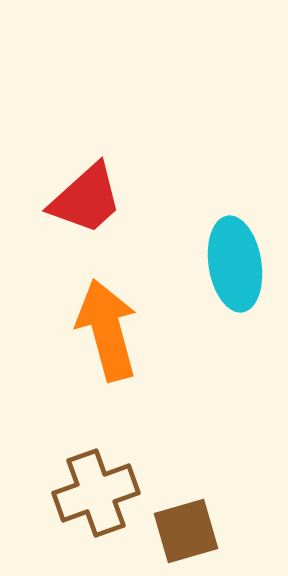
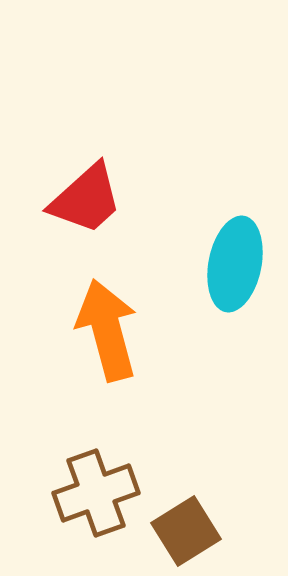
cyan ellipse: rotated 20 degrees clockwise
brown square: rotated 16 degrees counterclockwise
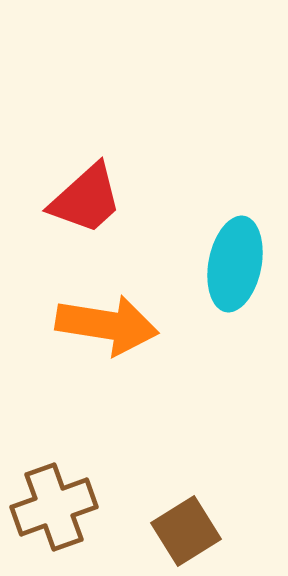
orange arrow: moved 5 px up; rotated 114 degrees clockwise
brown cross: moved 42 px left, 14 px down
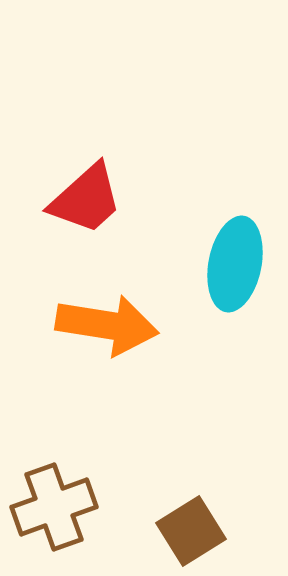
brown square: moved 5 px right
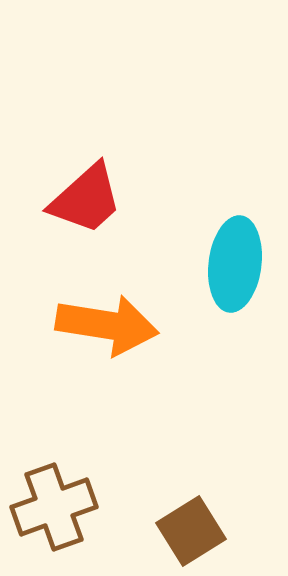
cyan ellipse: rotated 4 degrees counterclockwise
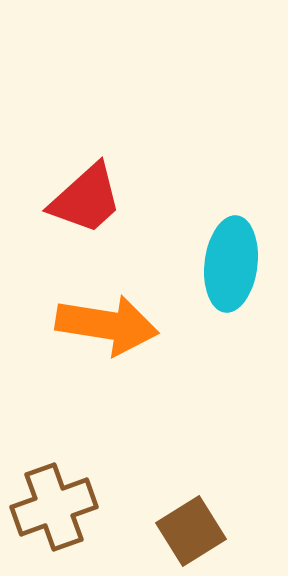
cyan ellipse: moved 4 px left
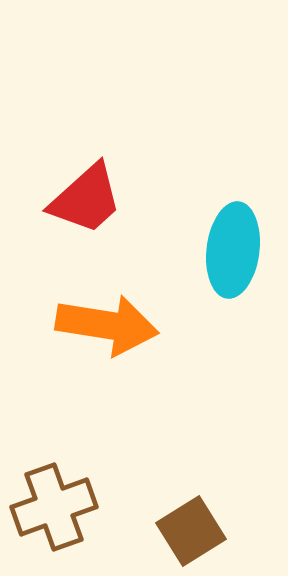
cyan ellipse: moved 2 px right, 14 px up
